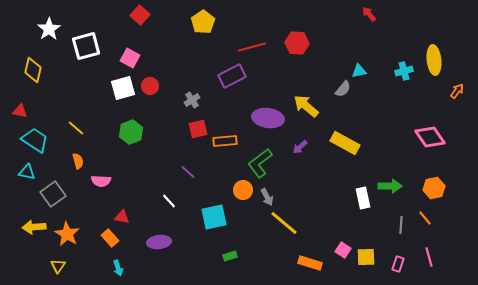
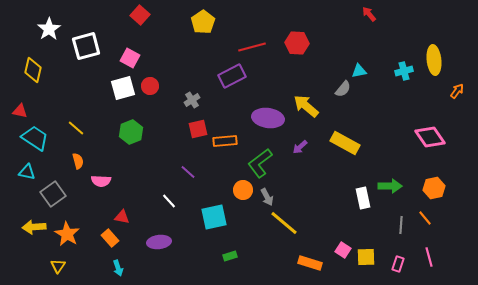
cyan trapezoid at (35, 140): moved 2 px up
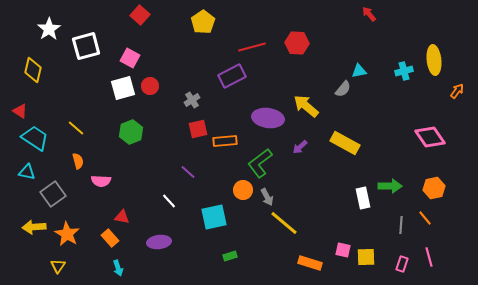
red triangle at (20, 111): rotated 21 degrees clockwise
pink square at (343, 250): rotated 21 degrees counterclockwise
pink rectangle at (398, 264): moved 4 px right
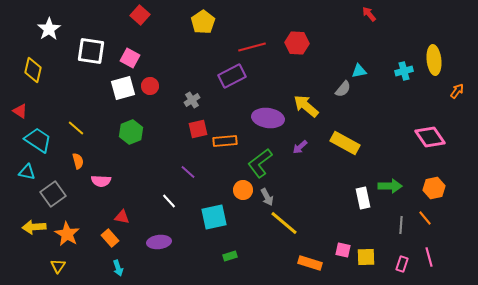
white square at (86, 46): moved 5 px right, 5 px down; rotated 24 degrees clockwise
cyan trapezoid at (35, 138): moved 3 px right, 2 px down
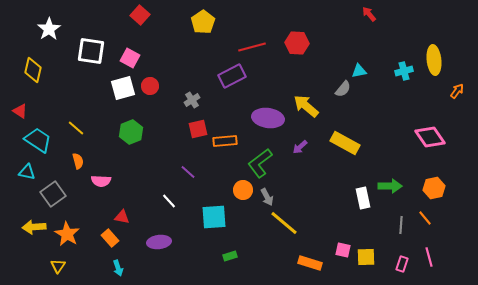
cyan square at (214, 217): rotated 8 degrees clockwise
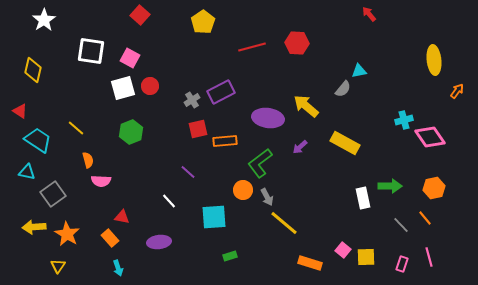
white star at (49, 29): moved 5 px left, 9 px up
cyan cross at (404, 71): moved 49 px down
purple rectangle at (232, 76): moved 11 px left, 16 px down
orange semicircle at (78, 161): moved 10 px right, 1 px up
gray line at (401, 225): rotated 48 degrees counterclockwise
pink square at (343, 250): rotated 28 degrees clockwise
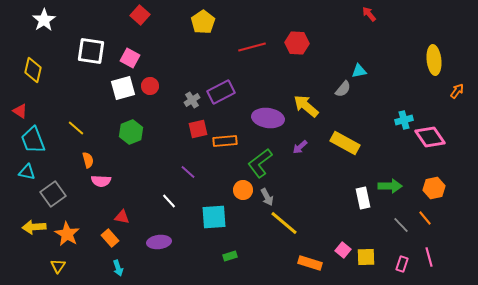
cyan trapezoid at (38, 140): moved 5 px left; rotated 144 degrees counterclockwise
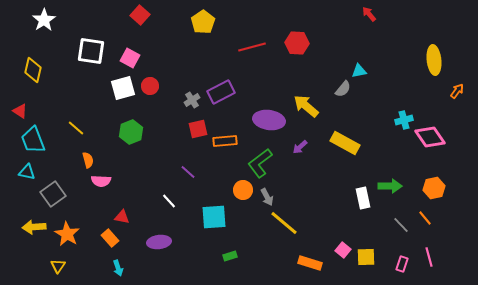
purple ellipse at (268, 118): moved 1 px right, 2 px down
